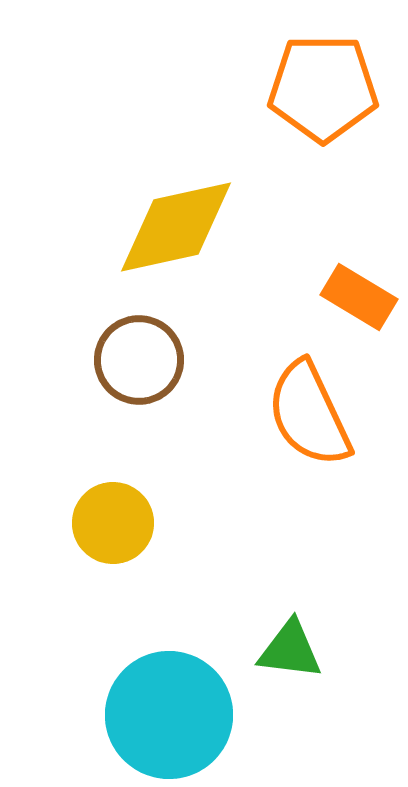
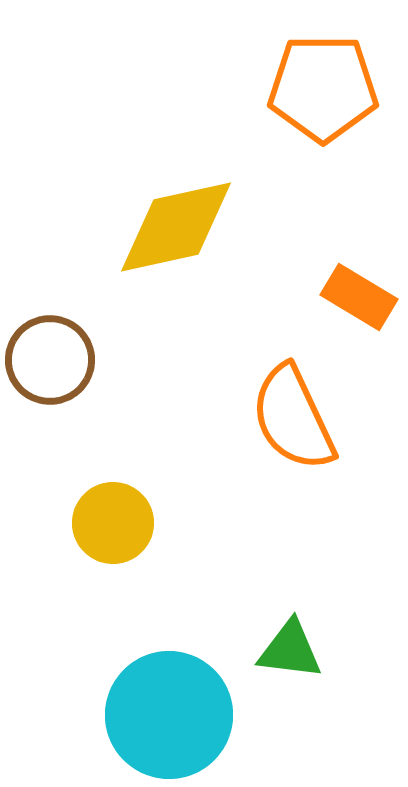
brown circle: moved 89 px left
orange semicircle: moved 16 px left, 4 px down
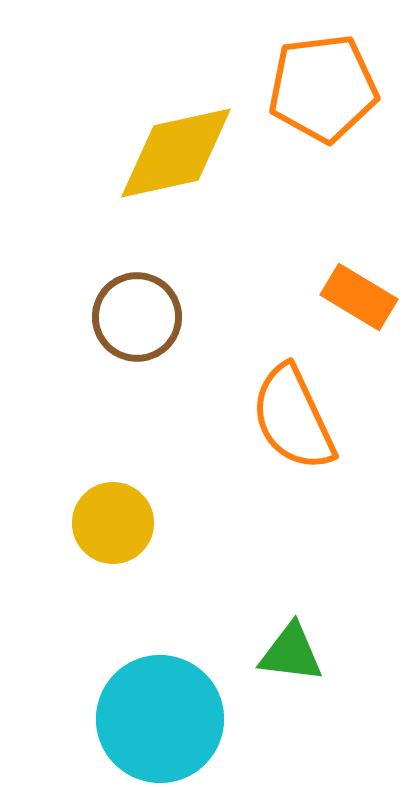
orange pentagon: rotated 7 degrees counterclockwise
yellow diamond: moved 74 px up
brown circle: moved 87 px right, 43 px up
green triangle: moved 1 px right, 3 px down
cyan circle: moved 9 px left, 4 px down
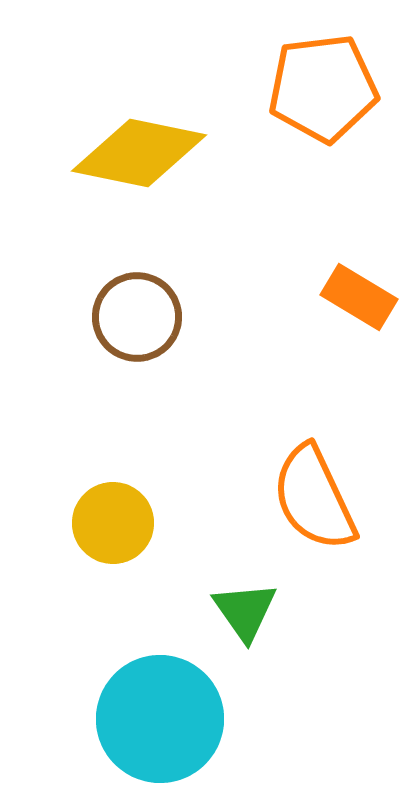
yellow diamond: moved 37 px left; rotated 24 degrees clockwise
orange semicircle: moved 21 px right, 80 px down
green triangle: moved 46 px left, 42 px up; rotated 48 degrees clockwise
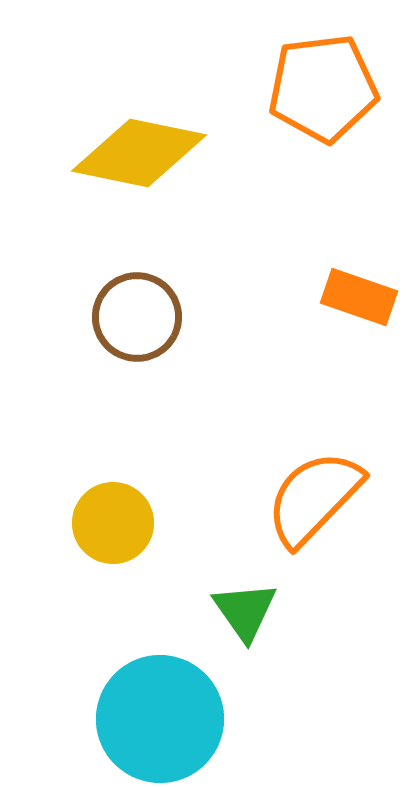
orange rectangle: rotated 12 degrees counterclockwise
orange semicircle: rotated 69 degrees clockwise
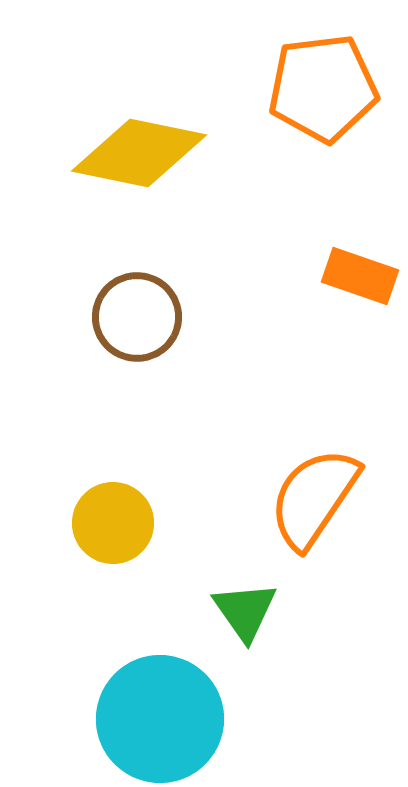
orange rectangle: moved 1 px right, 21 px up
orange semicircle: rotated 10 degrees counterclockwise
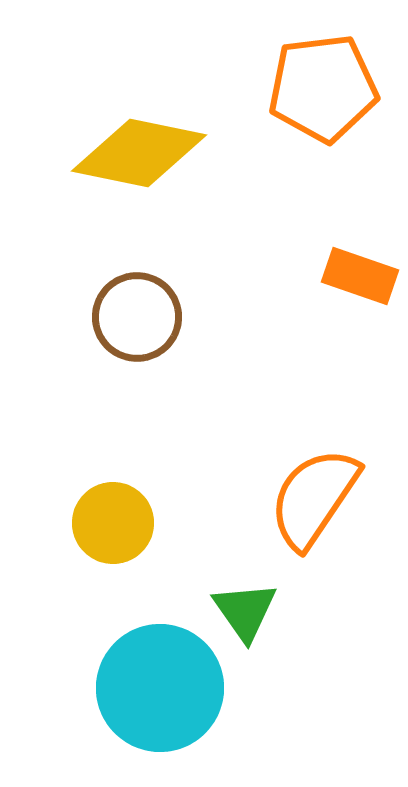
cyan circle: moved 31 px up
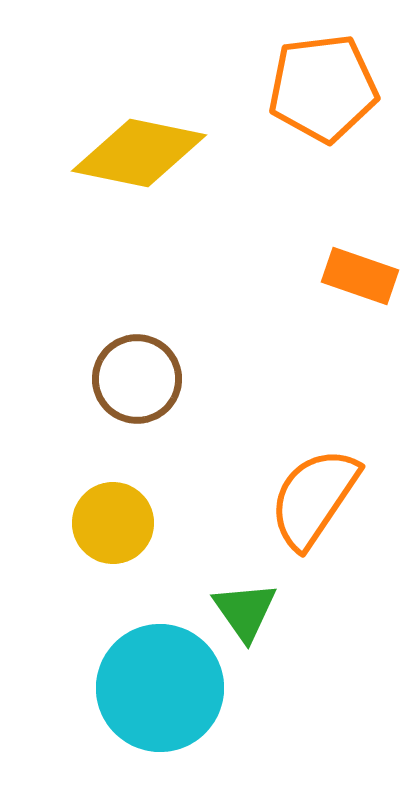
brown circle: moved 62 px down
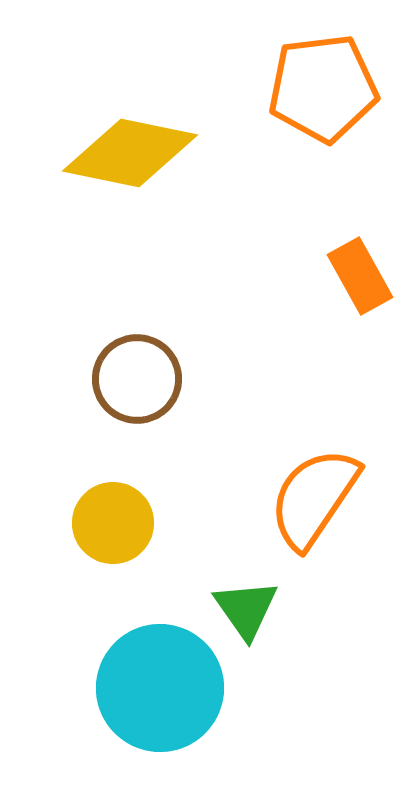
yellow diamond: moved 9 px left
orange rectangle: rotated 42 degrees clockwise
green triangle: moved 1 px right, 2 px up
